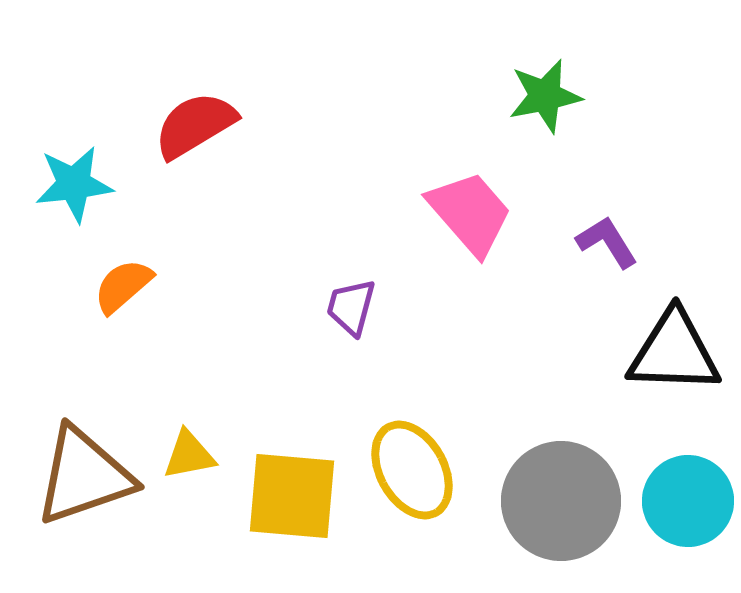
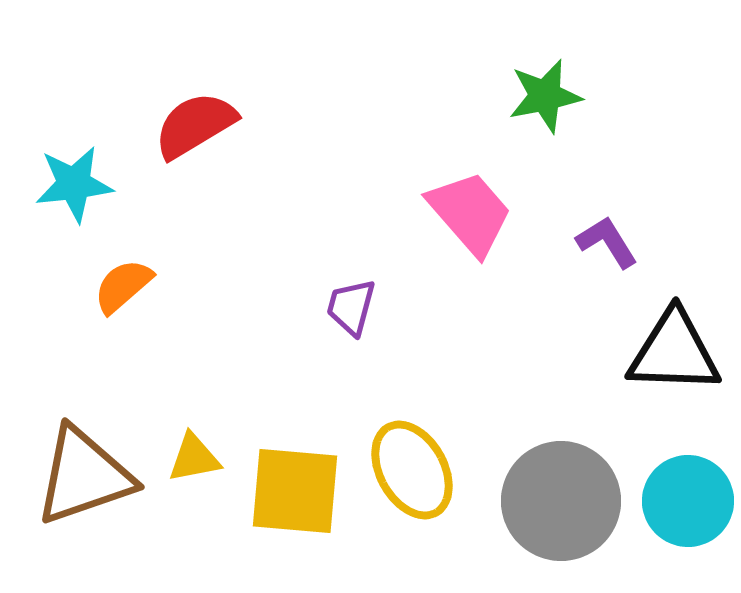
yellow triangle: moved 5 px right, 3 px down
yellow square: moved 3 px right, 5 px up
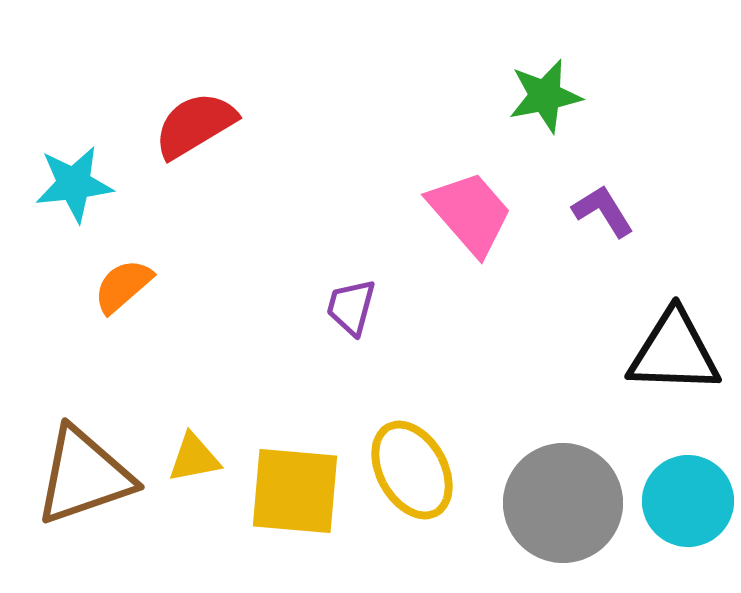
purple L-shape: moved 4 px left, 31 px up
gray circle: moved 2 px right, 2 px down
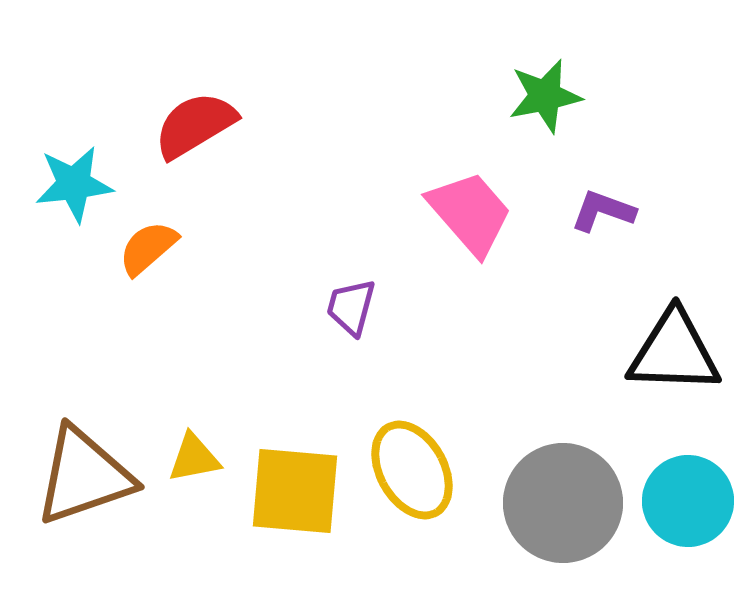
purple L-shape: rotated 38 degrees counterclockwise
orange semicircle: moved 25 px right, 38 px up
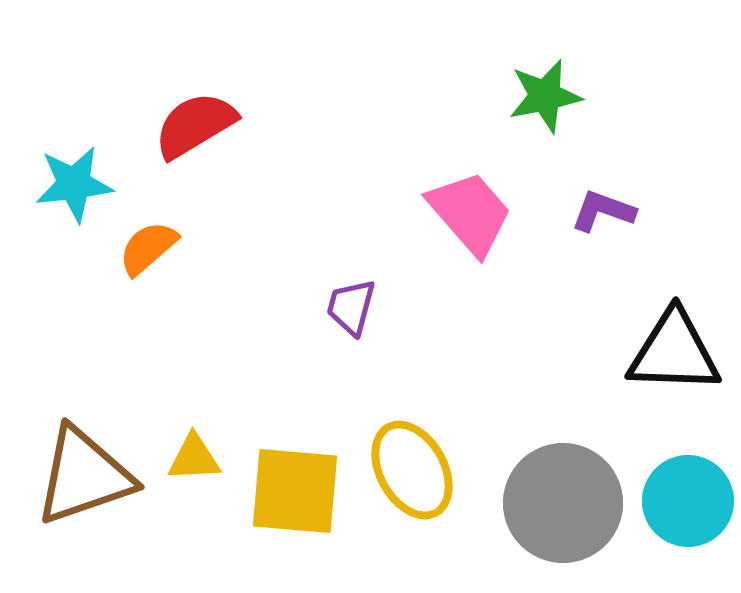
yellow triangle: rotated 8 degrees clockwise
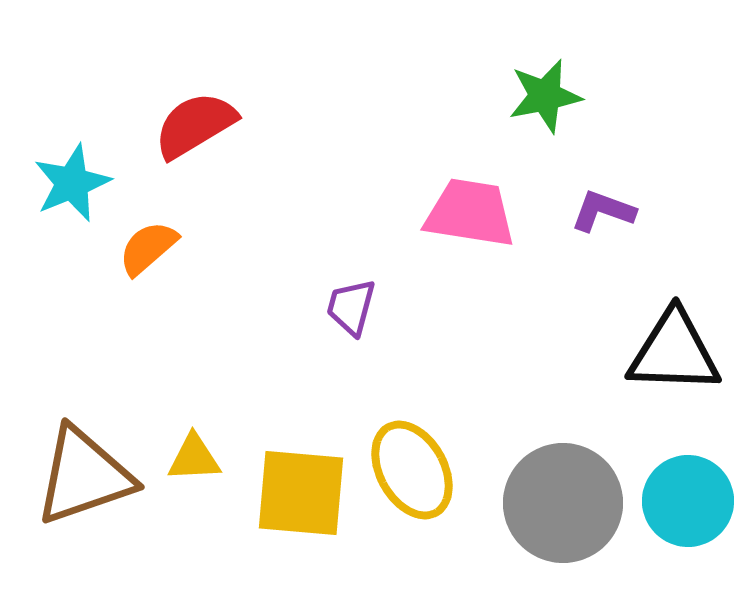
cyan star: moved 2 px left, 1 px up; rotated 16 degrees counterclockwise
pink trapezoid: rotated 40 degrees counterclockwise
yellow square: moved 6 px right, 2 px down
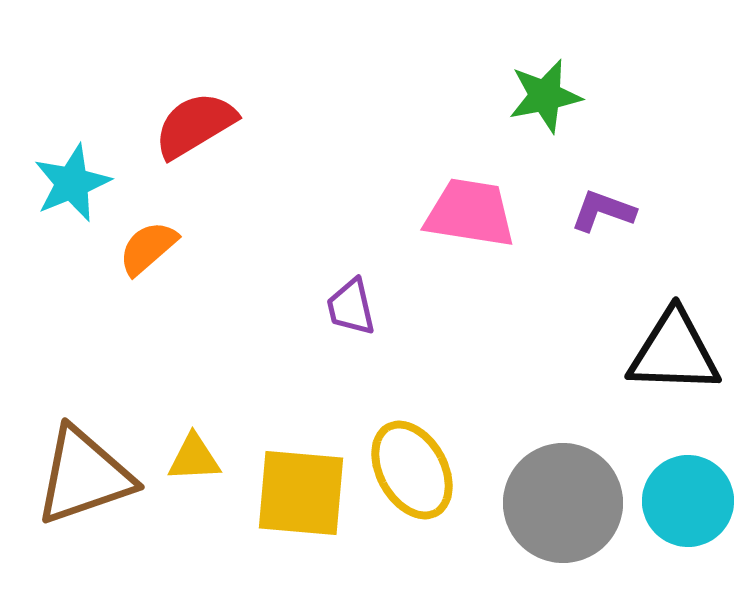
purple trapezoid: rotated 28 degrees counterclockwise
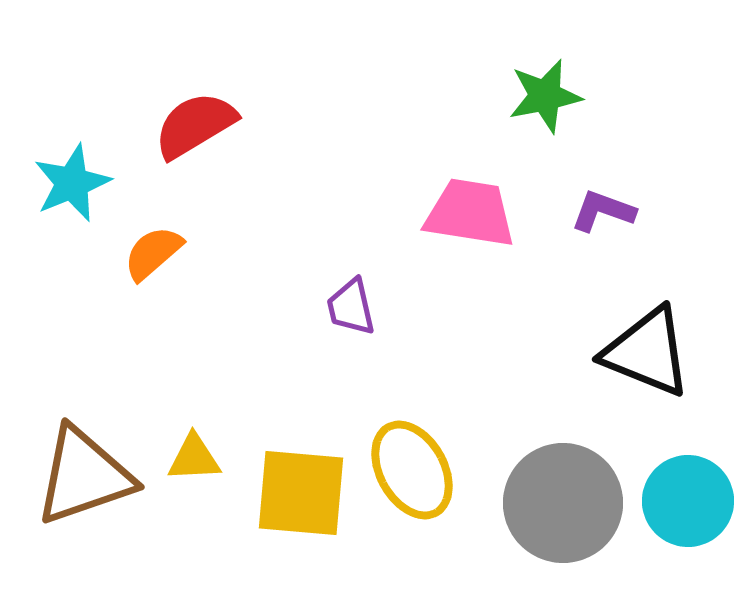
orange semicircle: moved 5 px right, 5 px down
black triangle: moved 27 px left; rotated 20 degrees clockwise
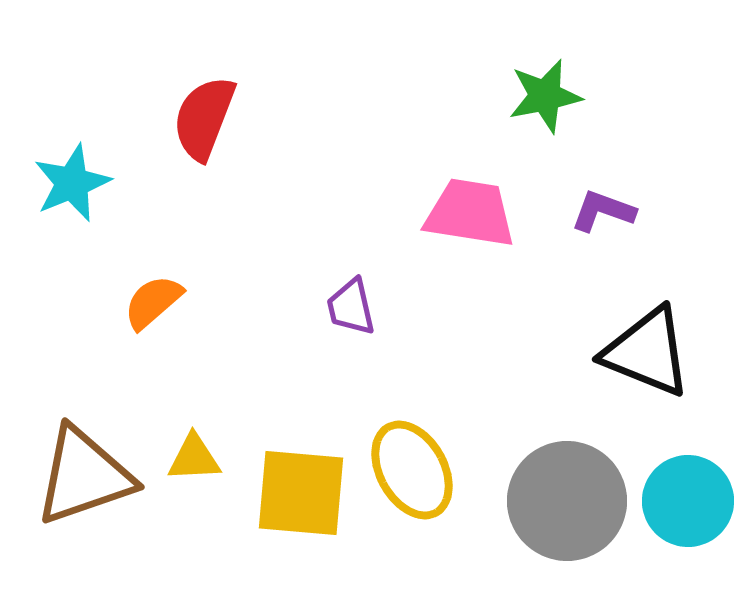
red semicircle: moved 9 px right, 7 px up; rotated 38 degrees counterclockwise
orange semicircle: moved 49 px down
gray circle: moved 4 px right, 2 px up
